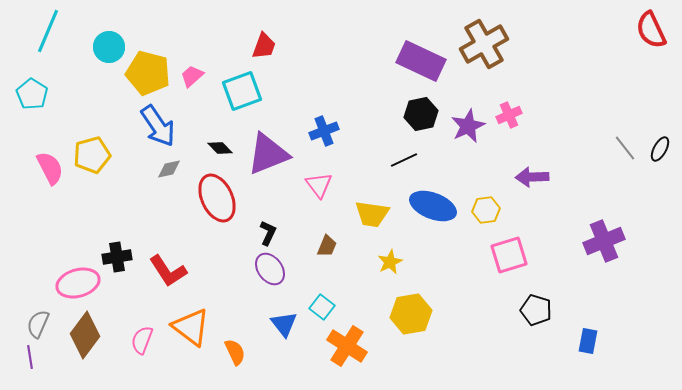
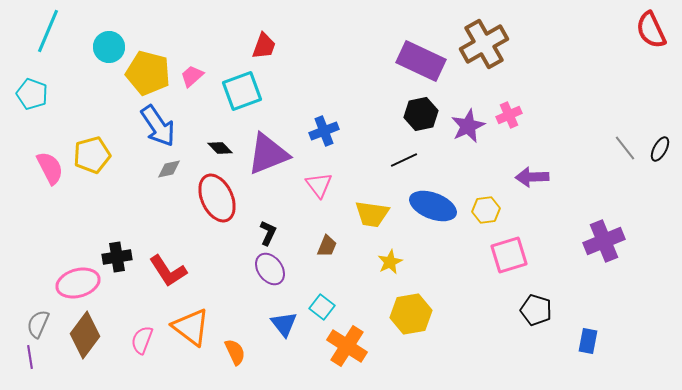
cyan pentagon at (32, 94): rotated 12 degrees counterclockwise
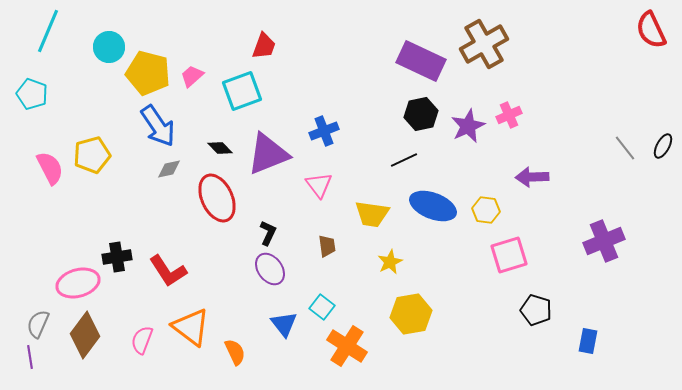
black ellipse at (660, 149): moved 3 px right, 3 px up
yellow hexagon at (486, 210): rotated 16 degrees clockwise
brown trapezoid at (327, 246): rotated 30 degrees counterclockwise
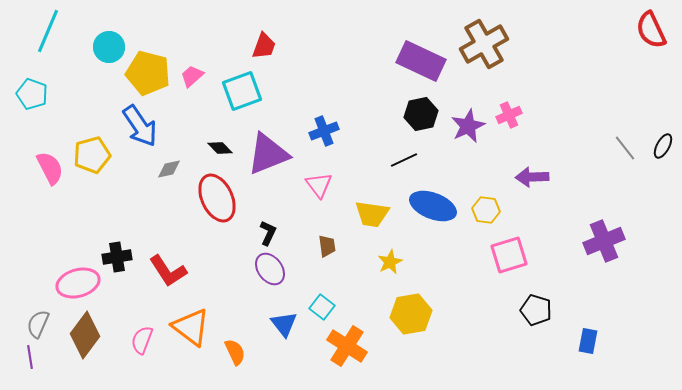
blue arrow at (158, 126): moved 18 px left
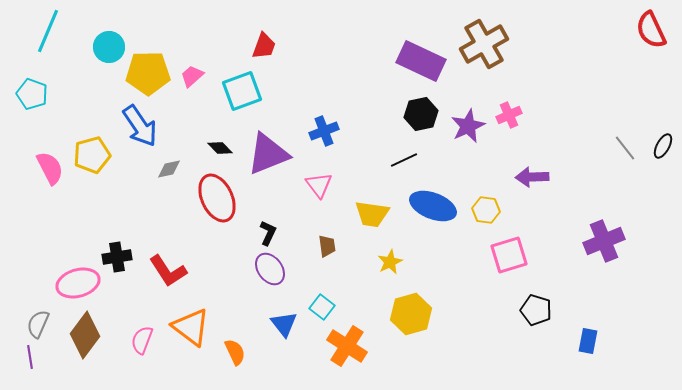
yellow pentagon at (148, 73): rotated 15 degrees counterclockwise
yellow hexagon at (411, 314): rotated 6 degrees counterclockwise
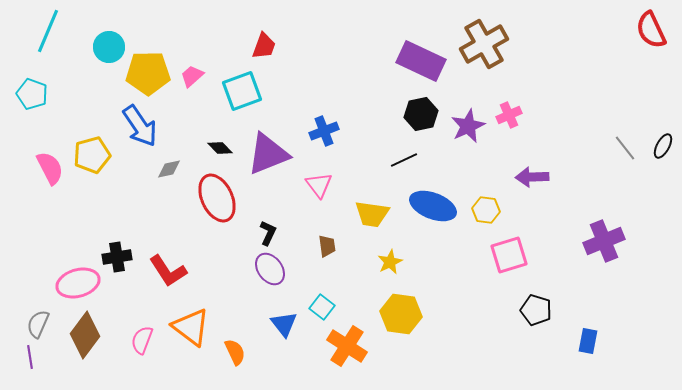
yellow hexagon at (411, 314): moved 10 px left; rotated 24 degrees clockwise
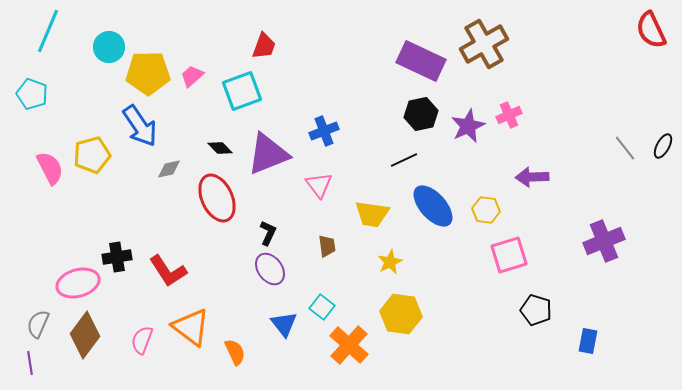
blue ellipse at (433, 206): rotated 27 degrees clockwise
orange cross at (347, 346): moved 2 px right, 1 px up; rotated 9 degrees clockwise
purple line at (30, 357): moved 6 px down
